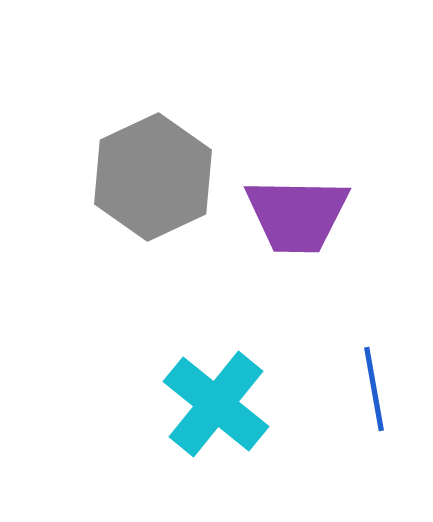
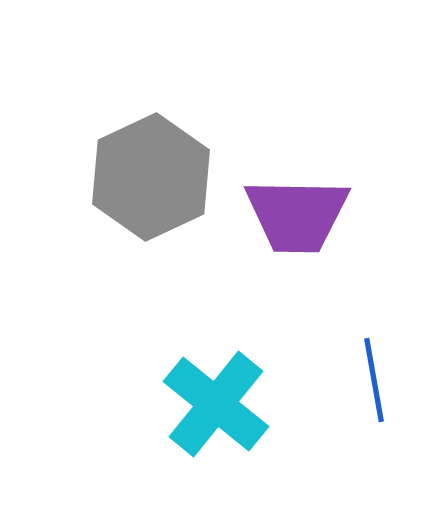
gray hexagon: moved 2 px left
blue line: moved 9 px up
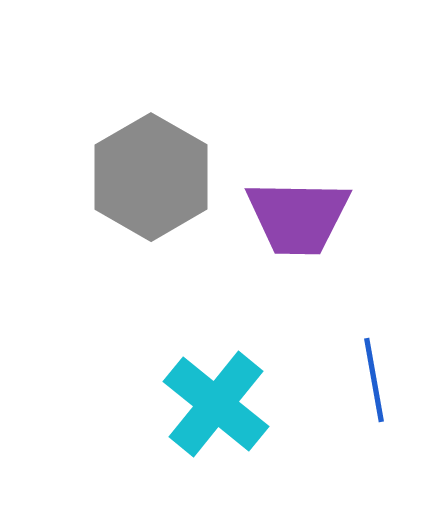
gray hexagon: rotated 5 degrees counterclockwise
purple trapezoid: moved 1 px right, 2 px down
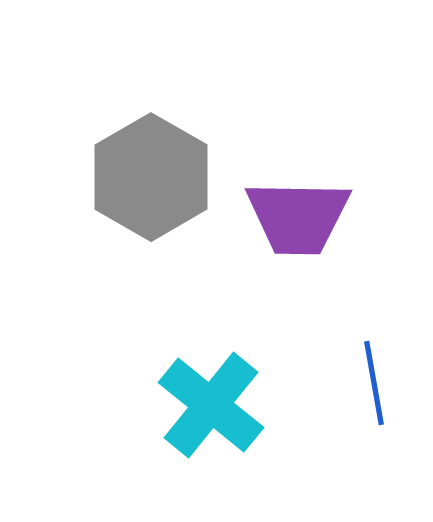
blue line: moved 3 px down
cyan cross: moved 5 px left, 1 px down
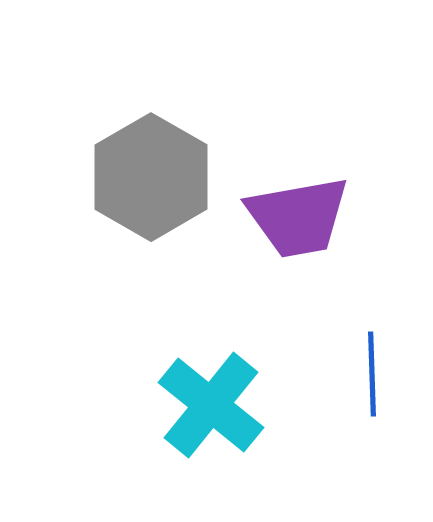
purple trapezoid: rotated 11 degrees counterclockwise
blue line: moved 2 px left, 9 px up; rotated 8 degrees clockwise
